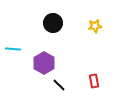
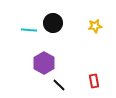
cyan line: moved 16 px right, 19 px up
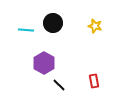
yellow star: rotated 24 degrees clockwise
cyan line: moved 3 px left
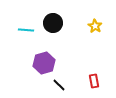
yellow star: rotated 16 degrees clockwise
purple hexagon: rotated 15 degrees clockwise
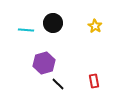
black line: moved 1 px left, 1 px up
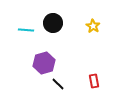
yellow star: moved 2 px left
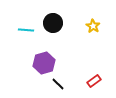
red rectangle: rotated 64 degrees clockwise
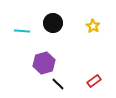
cyan line: moved 4 px left, 1 px down
